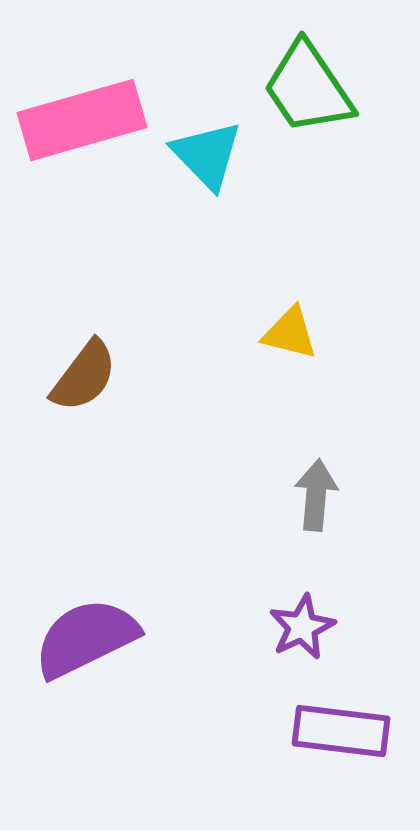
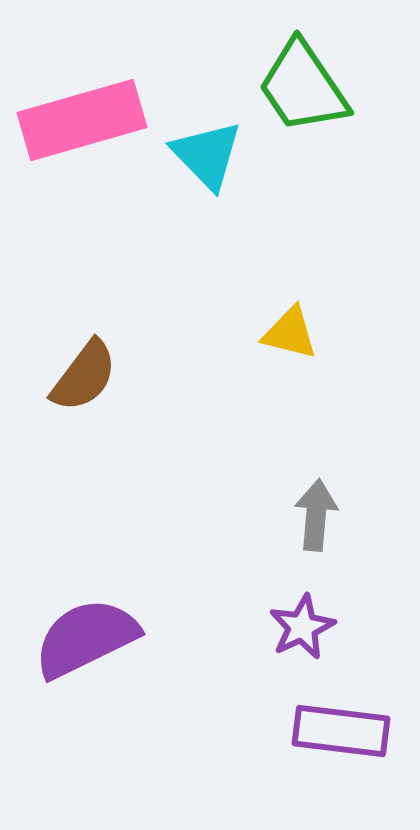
green trapezoid: moved 5 px left, 1 px up
gray arrow: moved 20 px down
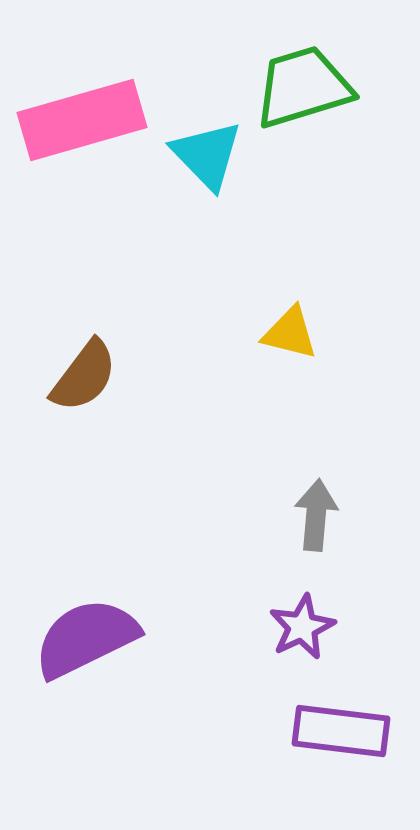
green trapezoid: rotated 107 degrees clockwise
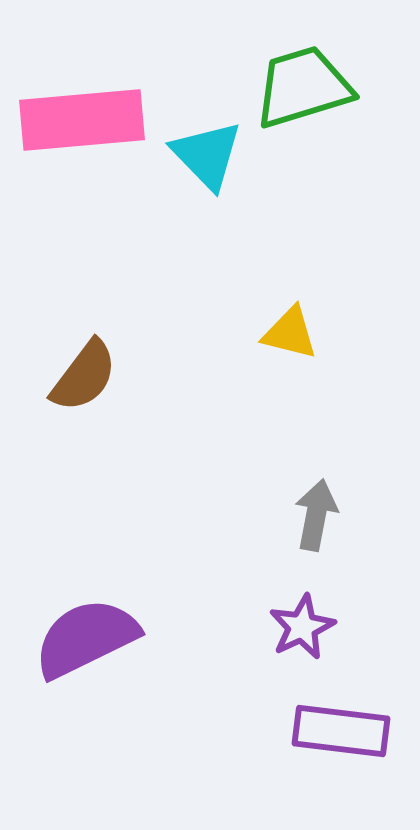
pink rectangle: rotated 11 degrees clockwise
gray arrow: rotated 6 degrees clockwise
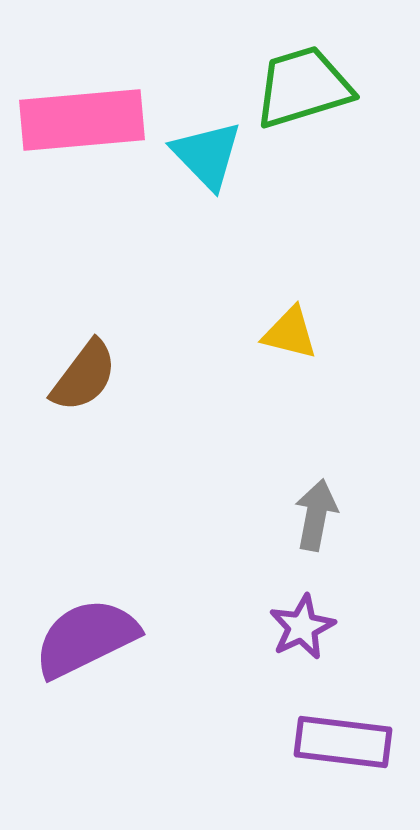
purple rectangle: moved 2 px right, 11 px down
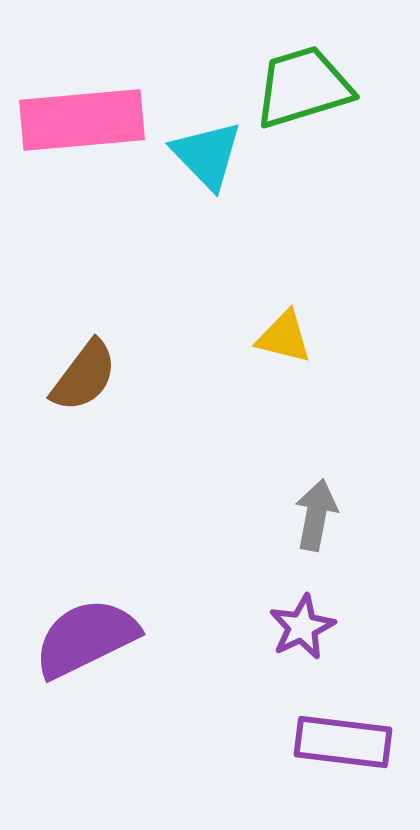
yellow triangle: moved 6 px left, 4 px down
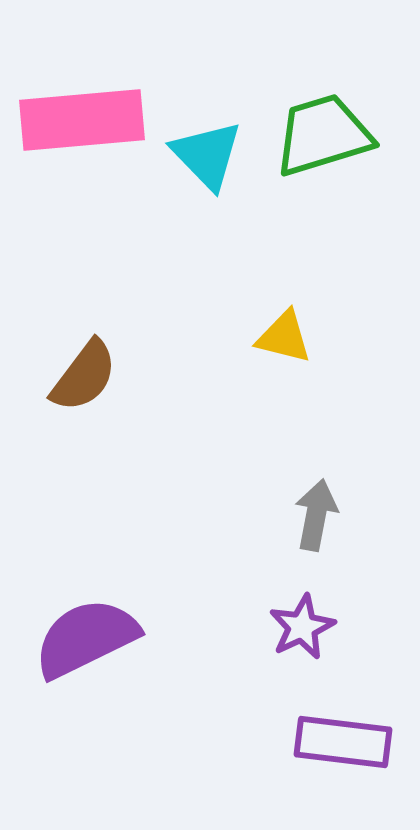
green trapezoid: moved 20 px right, 48 px down
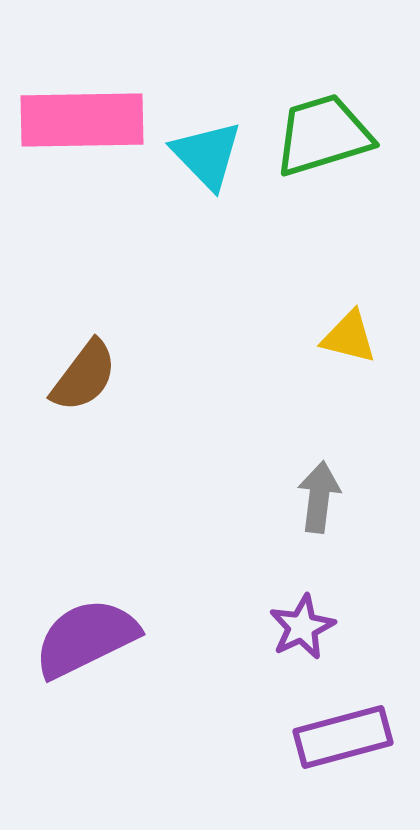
pink rectangle: rotated 4 degrees clockwise
yellow triangle: moved 65 px right
gray arrow: moved 3 px right, 18 px up; rotated 4 degrees counterclockwise
purple rectangle: moved 5 px up; rotated 22 degrees counterclockwise
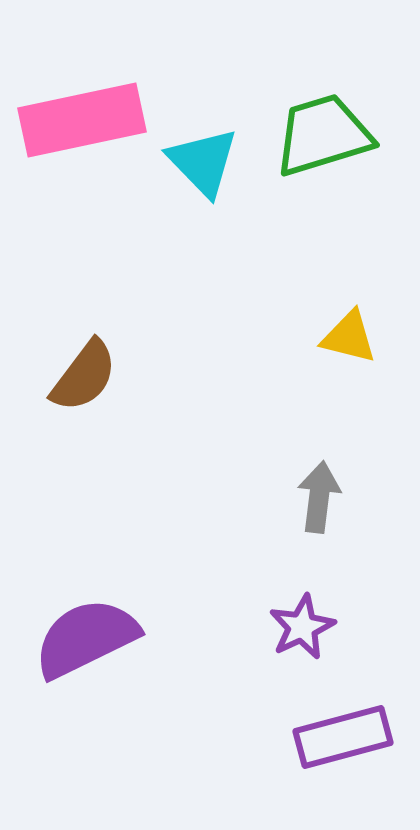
pink rectangle: rotated 11 degrees counterclockwise
cyan triangle: moved 4 px left, 7 px down
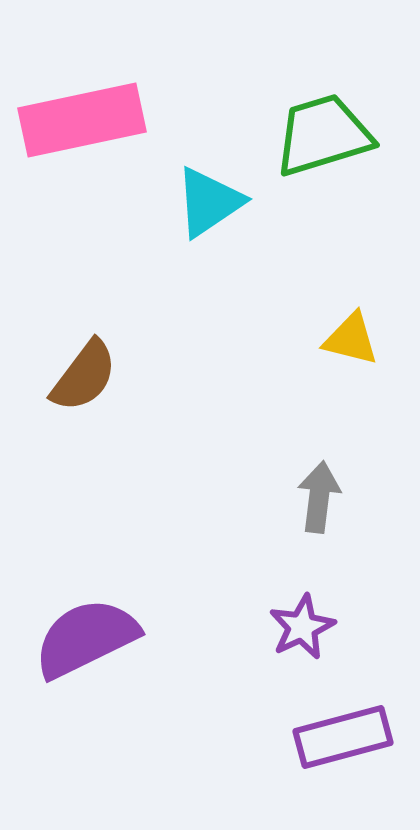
cyan triangle: moved 6 px right, 40 px down; rotated 40 degrees clockwise
yellow triangle: moved 2 px right, 2 px down
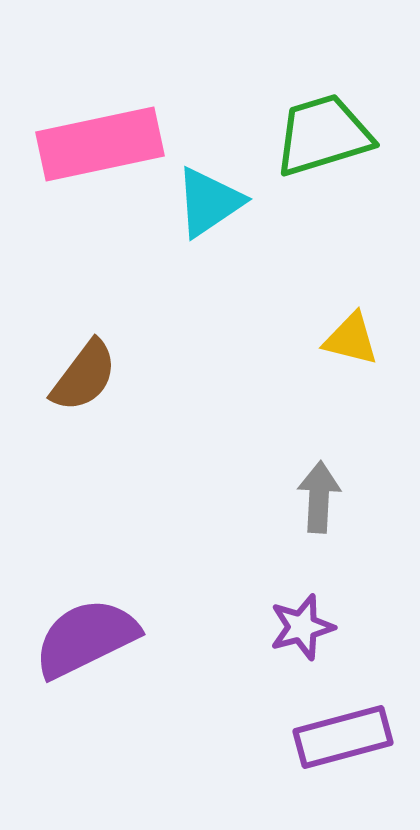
pink rectangle: moved 18 px right, 24 px down
gray arrow: rotated 4 degrees counterclockwise
purple star: rotated 10 degrees clockwise
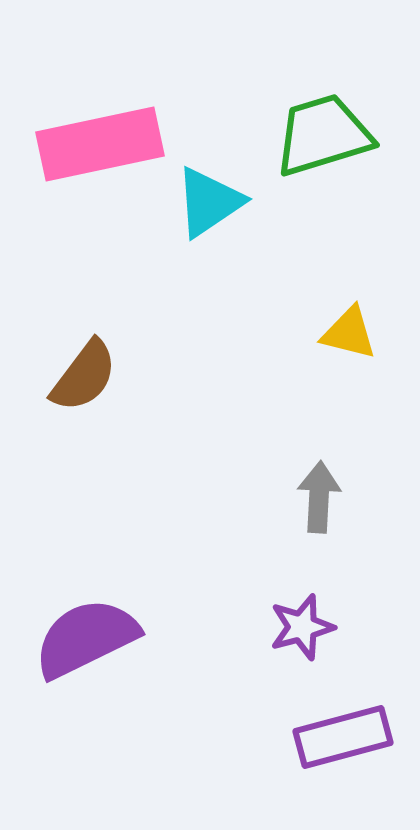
yellow triangle: moved 2 px left, 6 px up
